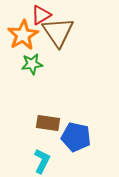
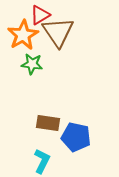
red triangle: moved 1 px left
green star: rotated 15 degrees clockwise
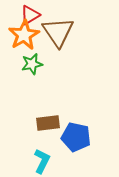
red triangle: moved 10 px left
orange star: moved 1 px right
green star: rotated 20 degrees counterclockwise
brown rectangle: rotated 15 degrees counterclockwise
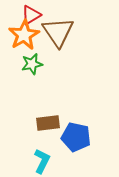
red triangle: moved 1 px right
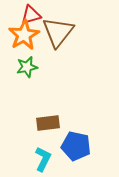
red triangle: rotated 15 degrees clockwise
brown triangle: rotated 12 degrees clockwise
green star: moved 5 px left, 3 px down
blue pentagon: moved 9 px down
cyan L-shape: moved 1 px right, 2 px up
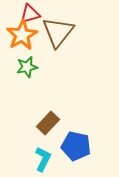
red triangle: moved 1 px left, 1 px up
orange star: moved 2 px left
brown rectangle: rotated 40 degrees counterclockwise
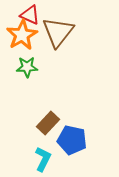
red triangle: moved 1 px down; rotated 40 degrees clockwise
green star: rotated 10 degrees clockwise
blue pentagon: moved 4 px left, 6 px up
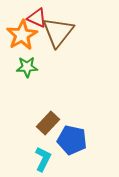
red triangle: moved 7 px right, 3 px down
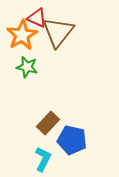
green star: rotated 15 degrees clockwise
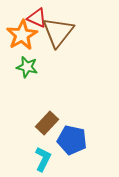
brown rectangle: moved 1 px left
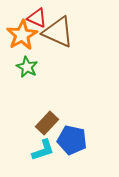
brown triangle: rotated 44 degrees counterclockwise
green star: rotated 15 degrees clockwise
cyan L-shape: moved 9 px up; rotated 45 degrees clockwise
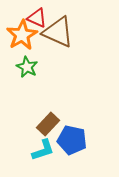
brown rectangle: moved 1 px right, 1 px down
